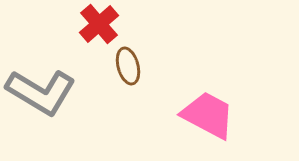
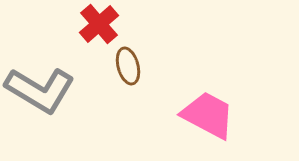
gray L-shape: moved 1 px left, 2 px up
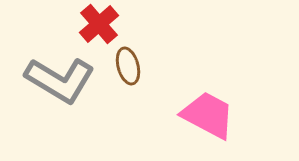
gray L-shape: moved 20 px right, 10 px up
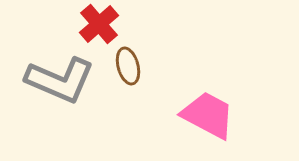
gray L-shape: rotated 8 degrees counterclockwise
